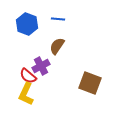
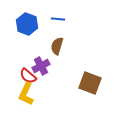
brown semicircle: rotated 18 degrees counterclockwise
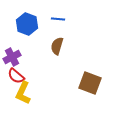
purple cross: moved 29 px left, 9 px up
red semicircle: moved 12 px left
yellow L-shape: moved 3 px left, 1 px up
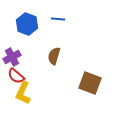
brown semicircle: moved 3 px left, 10 px down
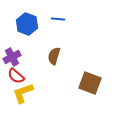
yellow L-shape: rotated 45 degrees clockwise
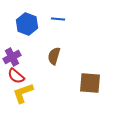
brown square: rotated 15 degrees counterclockwise
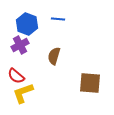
purple cross: moved 8 px right, 12 px up
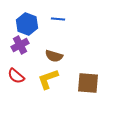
brown semicircle: rotated 90 degrees counterclockwise
brown square: moved 2 px left
yellow L-shape: moved 25 px right, 14 px up
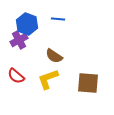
purple cross: moved 1 px left, 5 px up
brown semicircle: rotated 18 degrees clockwise
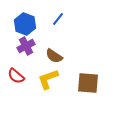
blue line: rotated 56 degrees counterclockwise
blue hexagon: moved 2 px left
purple cross: moved 7 px right, 6 px down
